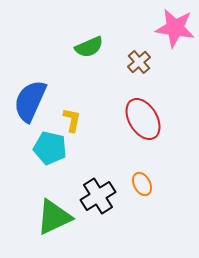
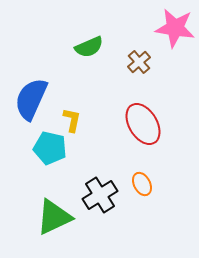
blue semicircle: moved 1 px right, 2 px up
red ellipse: moved 5 px down
black cross: moved 2 px right, 1 px up
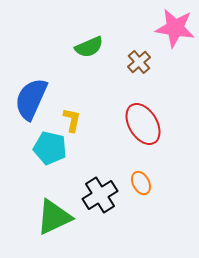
orange ellipse: moved 1 px left, 1 px up
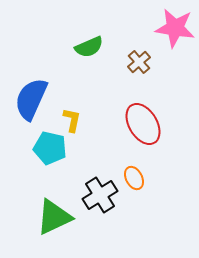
orange ellipse: moved 7 px left, 5 px up
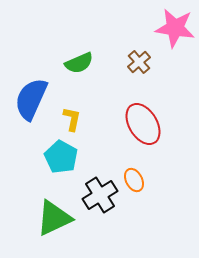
green semicircle: moved 10 px left, 16 px down
yellow L-shape: moved 1 px up
cyan pentagon: moved 11 px right, 9 px down; rotated 16 degrees clockwise
orange ellipse: moved 2 px down
green triangle: moved 1 px down
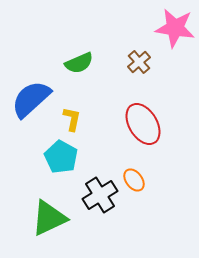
blue semicircle: rotated 24 degrees clockwise
orange ellipse: rotated 10 degrees counterclockwise
green triangle: moved 5 px left
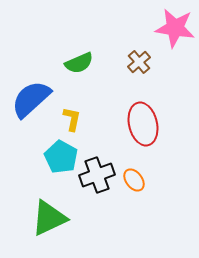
red ellipse: rotated 18 degrees clockwise
black cross: moved 3 px left, 20 px up; rotated 12 degrees clockwise
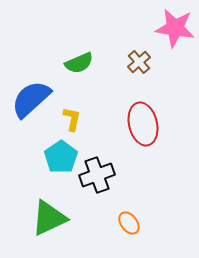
cyan pentagon: rotated 8 degrees clockwise
orange ellipse: moved 5 px left, 43 px down
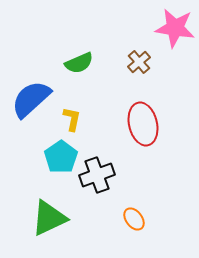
orange ellipse: moved 5 px right, 4 px up
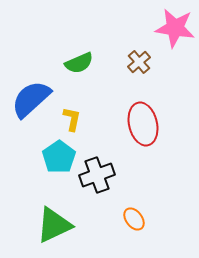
cyan pentagon: moved 2 px left
green triangle: moved 5 px right, 7 px down
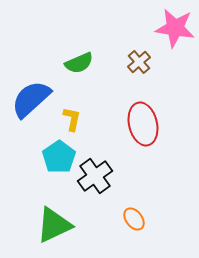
black cross: moved 2 px left, 1 px down; rotated 16 degrees counterclockwise
